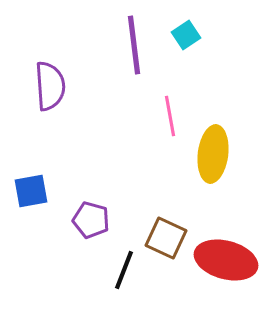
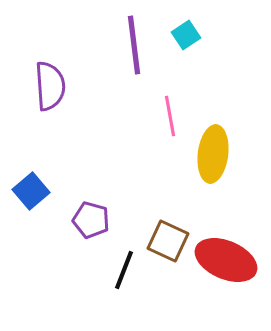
blue square: rotated 30 degrees counterclockwise
brown square: moved 2 px right, 3 px down
red ellipse: rotated 8 degrees clockwise
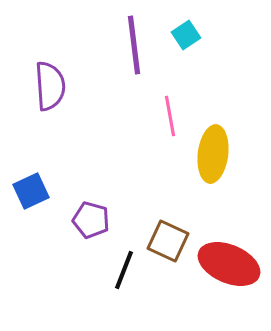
blue square: rotated 15 degrees clockwise
red ellipse: moved 3 px right, 4 px down
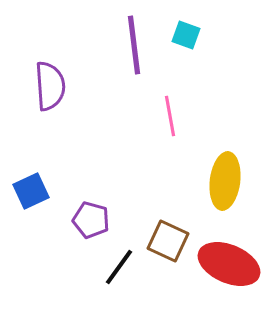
cyan square: rotated 36 degrees counterclockwise
yellow ellipse: moved 12 px right, 27 px down
black line: moved 5 px left, 3 px up; rotated 15 degrees clockwise
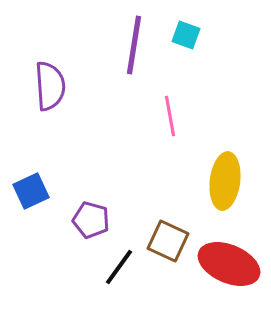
purple line: rotated 16 degrees clockwise
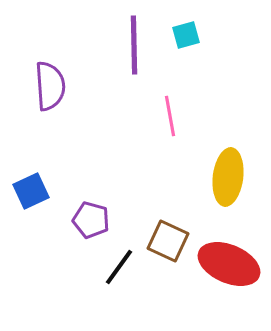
cyan square: rotated 36 degrees counterclockwise
purple line: rotated 10 degrees counterclockwise
yellow ellipse: moved 3 px right, 4 px up
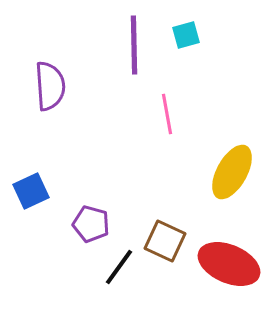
pink line: moved 3 px left, 2 px up
yellow ellipse: moved 4 px right, 5 px up; rotated 22 degrees clockwise
purple pentagon: moved 4 px down
brown square: moved 3 px left
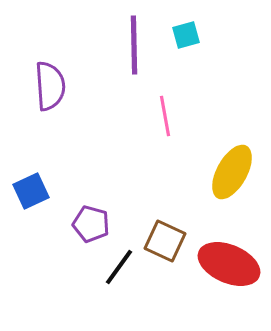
pink line: moved 2 px left, 2 px down
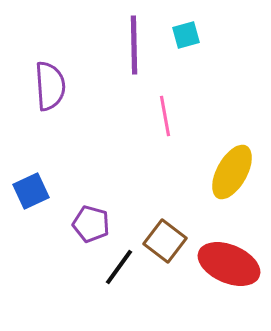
brown square: rotated 12 degrees clockwise
